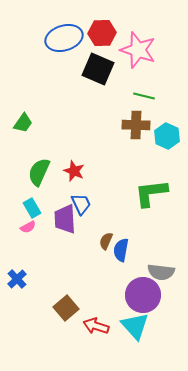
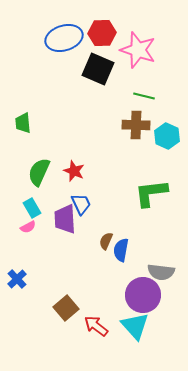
green trapezoid: rotated 140 degrees clockwise
red arrow: rotated 20 degrees clockwise
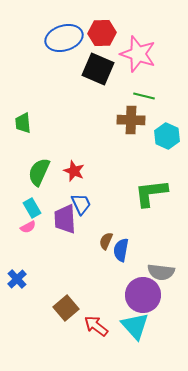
pink star: moved 4 px down
brown cross: moved 5 px left, 5 px up
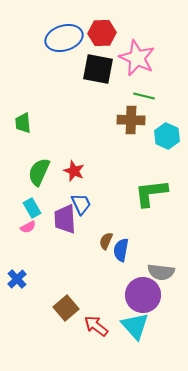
pink star: moved 1 px left, 4 px down; rotated 6 degrees clockwise
black square: rotated 12 degrees counterclockwise
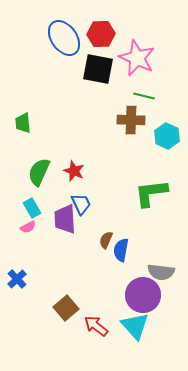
red hexagon: moved 1 px left, 1 px down
blue ellipse: rotated 72 degrees clockwise
brown semicircle: moved 1 px up
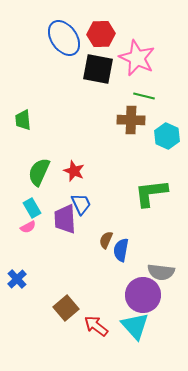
green trapezoid: moved 3 px up
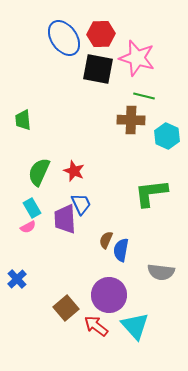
pink star: rotated 9 degrees counterclockwise
purple circle: moved 34 px left
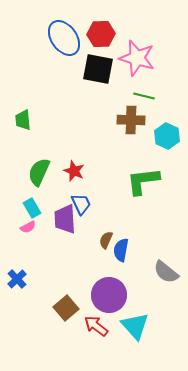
green L-shape: moved 8 px left, 12 px up
gray semicircle: moved 5 px right; rotated 32 degrees clockwise
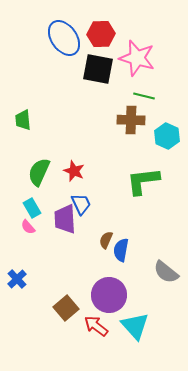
pink semicircle: rotated 77 degrees clockwise
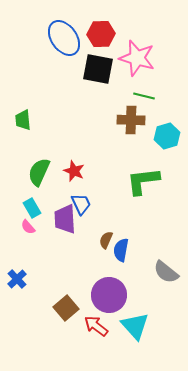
cyan hexagon: rotated 20 degrees clockwise
